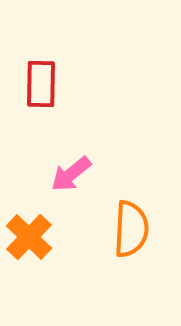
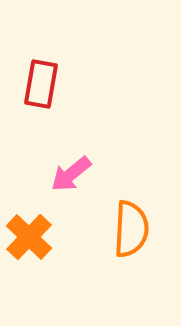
red rectangle: rotated 9 degrees clockwise
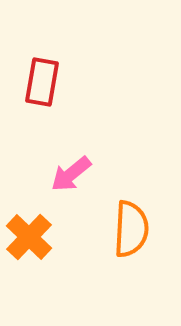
red rectangle: moved 1 px right, 2 px up
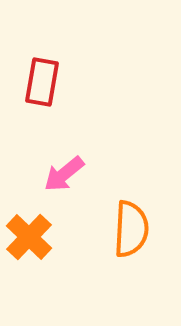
pink arrow: moved 7 px left
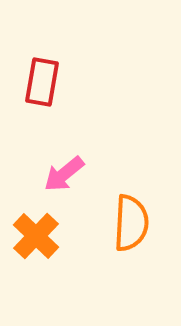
orange semicircle: moved 6 px up
orange cross: moved 7 px right, 1 px up
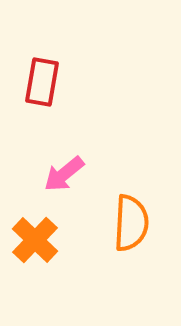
orange cross: moved 1 px left, 4 px down
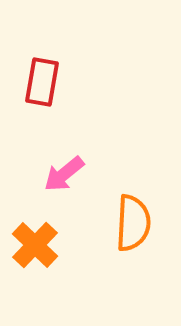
orange semicircle: moved 2 px right
orange cross: moved 5 px down
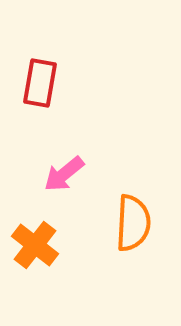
red rectangle: moved 2 px left, 1 px down
orange cross: rotated 6 degrees counterclockwise
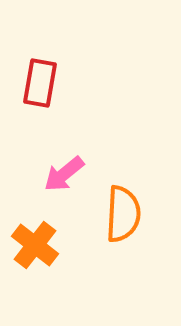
orange semicircle: moved 10 px left, 9 px up
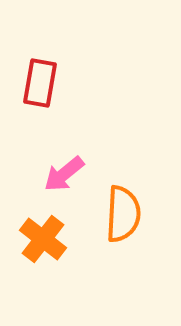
orange cross: moved 8 px right, 6 px up
